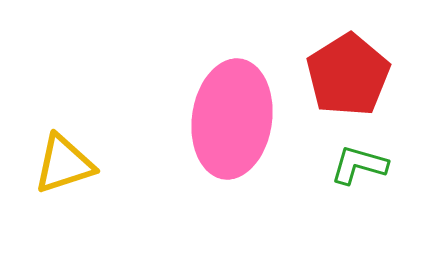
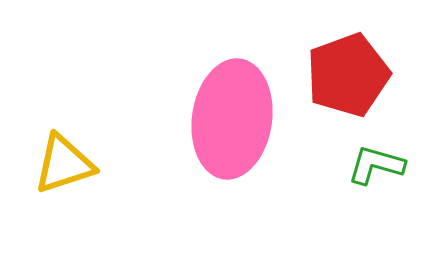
red pentagon: rotated 12 degrees clockwise
green L-shape: moved 17 px right
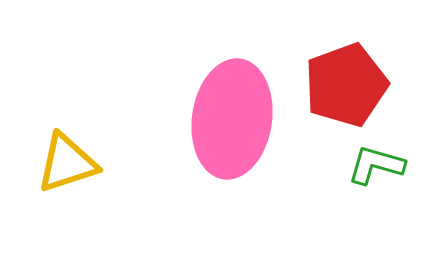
red pentagon: moved 2 px left, 10 px down
yellow triangle: moved 3 px right, 1 px up
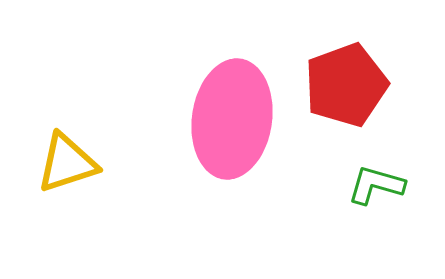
green L-shape: moved 20 px down
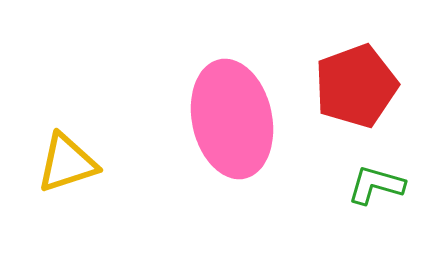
red pentagon: moved 10 px right, 1 px down
pink ellipse: rotated 20 degrees counterclockwise
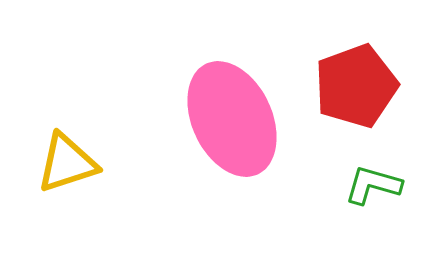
pink ellipse: rotated 13 degrees counterclockwise
green L-shape: moved 3 px left
